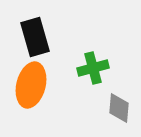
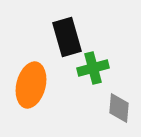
black rectangle: moved 32 px right
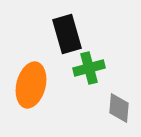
black rectangle: moved 3 px up
green cross: moved 4 px left
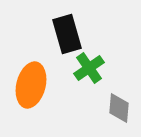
green cross: rotated 20 degrees counterclockwise
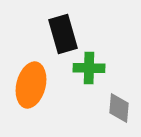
black rectangle: moved 4 px left
green cross: rotated 36 degrees clockwise
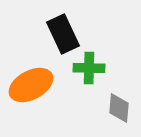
black rectangle: rotated 9 degrees counterclockwise
orange ellipse: rotated 48 degrees clockwise
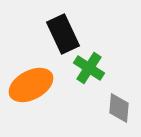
green cross: rotated 32 degrees clockwise
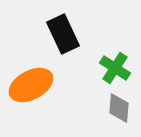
green cross: moved 26 px right
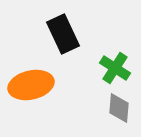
orange ellipse: rotated 15 degrees clockwise
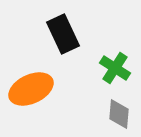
orange ellipse: moved 4 px down; rotated 12 degrees counterclockwise
gray diamond: moved 6 px down
